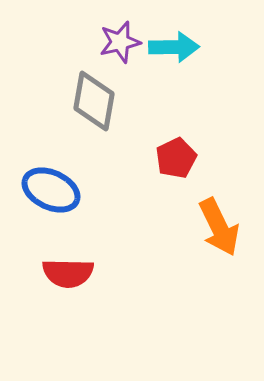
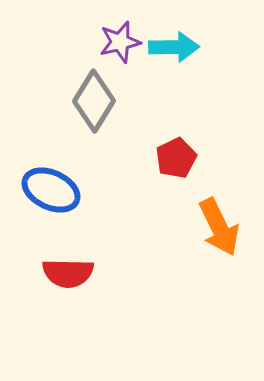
gray diamond: rotated 22 degrees clockwise
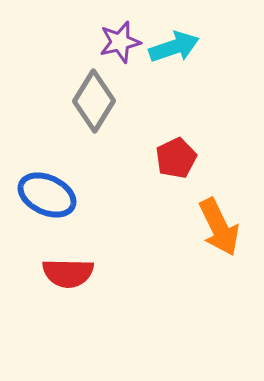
cyan arrow: rotated 18 degrees counterclockwise
blue ellipse: moved 4 px left, 5 px down
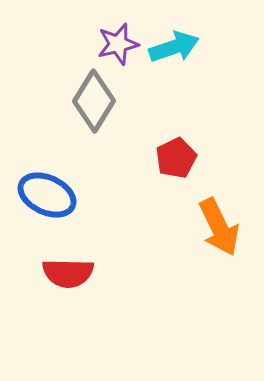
purple star: moved 2 px left, 2 px down
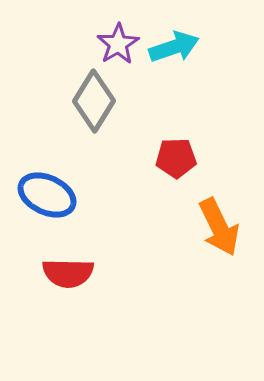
purple star: rotated 18 degrees counterclockwise
red pentagon: rotated 24 degrees clockwise
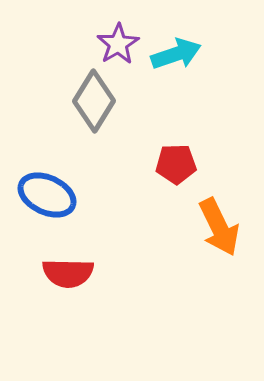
cyan arrow: moved 2 px right, 7 px down
red pentagon: moved 6 px down
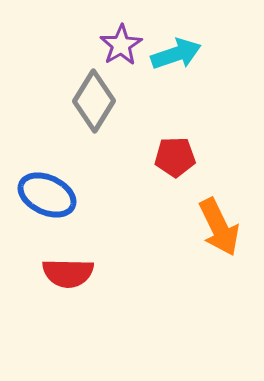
purple star: moved 3 px right, 1 px down
red pentagon: moved 1 px left, 7 px up
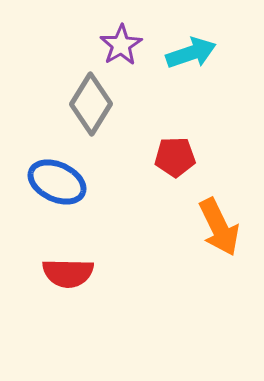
cyan arrow: moved 15 px right, 1 px up
gray diamond: moved 3 px left, 3 px down
blue ellipse: moved 10 px right, 13 px up
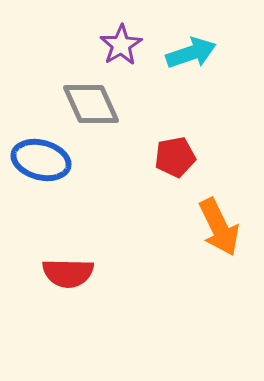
gray diamond: rotated 56 degrees counterclockwise
red pentagon: rotated 9 degrees counterclockwise
blue ellipse: moved 16 px left, 22 px up; rotated 10 degrees counterclockwise
